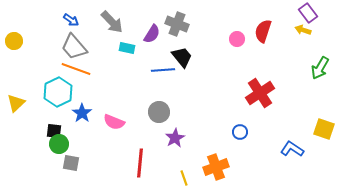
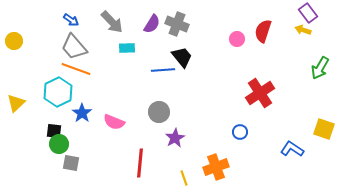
purple semicircle: moved 10 px up
cyan rectangle: rotated 14 degrees counterclockwise
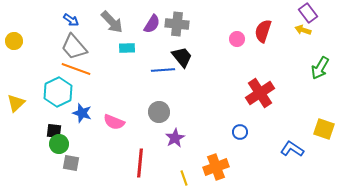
gray cross: rotated 15 degrees counterclockwise
blue star: rotated 18 degrees counterclockwise
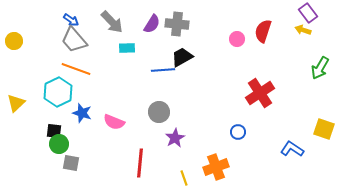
gray trapezoid: moved 7 px up
black trapezoid: rotated 80 degrees counterclockwise
blue circle: moved 2 px left
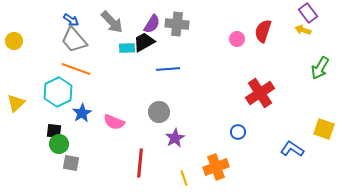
black trapezoid: moved 38 px left, 15 px up
blue line: moved 5 px right, 1 px up
blue star: rotated 24 degrees clockwise
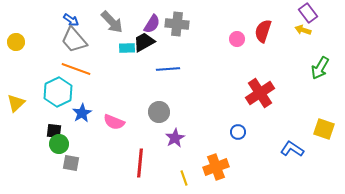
yellow circle: moved 2 px right, 1 px down
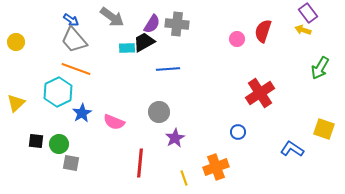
gray arrow: moved 5 px up; rotated 10 degrees counterclockwise
black square: moved 18 px left, 10 px down
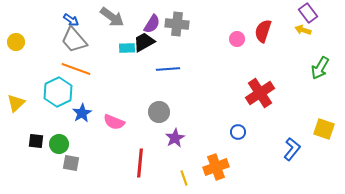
blue L-shape: rotated 95 degrees clockwise
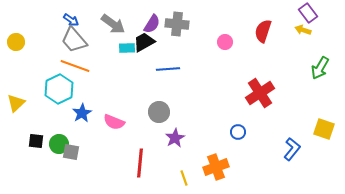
gray arrow: moved 1 px right, 7 px down
pink circle: moved 12 px left, 3 px down
orange line: moved 1 px left, 3 px up
cyan hexagon: moved 1 px right, 3 px up
gray square: moved 11 px up
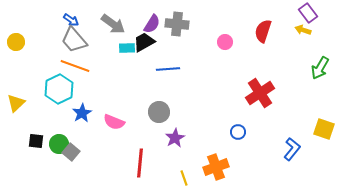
gray square: rotated 30 degrees clockwise
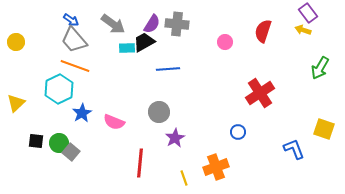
green circle: moved 1 px up
blue L-shape: moved 2 px right; rotated 60 degrees counterclockwise
